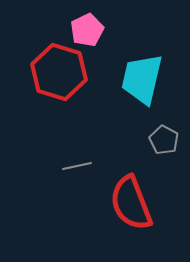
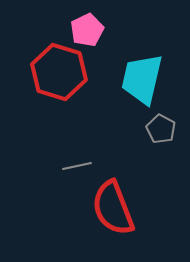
gray pentagon: moved 3 px left, 11 px up
red semicircle: moved 18 px left, 5 px down
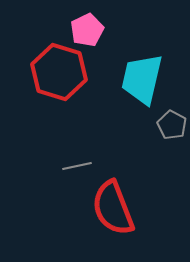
gray pentagon: moved 11 px right, 4 px up
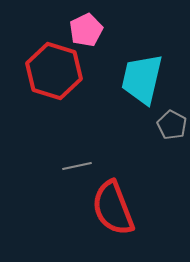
pink pentagon: moved 1 px left
red hexagon: moved 5 px left, 1 px up
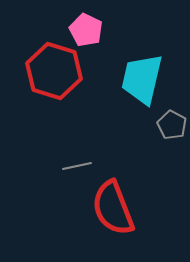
pink pentagon: rotated 20 degrees counterclockwise
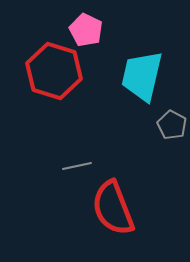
cyan trapezoid: moved 3 px up
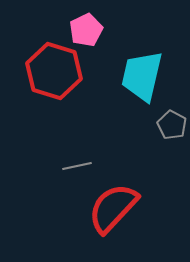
pink pentagon: rotated 20 degrees clockwise
red semicircle: rotated 64 degrees clockwise
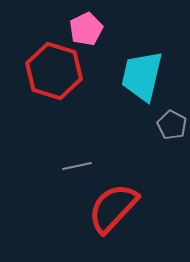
pink pentagon: moved 1 px up
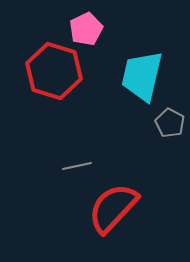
gray pentagon: moved 2 px left, 2 px up
